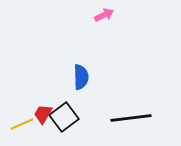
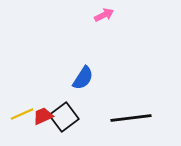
blue semicircle: moved 2 px right, 1 px down; rotated 35 degrees clockwise
red trapezoid: moved 2 px down; rotated 35 degrees clockwise
yellow line: moved 10 px up
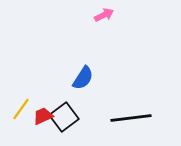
yellow line: moved 1 px left, 5 px up; rotated 30 degrees counterclockwise
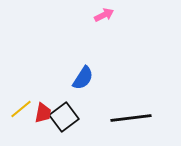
yellow line: rotated 15 degrees clockwise
red trapezoid: moved 3 px up; rotated 125 degrees clockwise
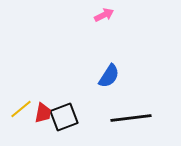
blue semicircle: moved 26 px right, 2 px up
black square: rotated 16 degrees clockwise
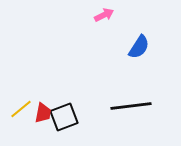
blue semicircle: moved 30 px right, 29 px up
black line: moved 12 px up
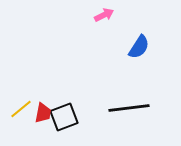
black line: moved 2 px left, 2 px down
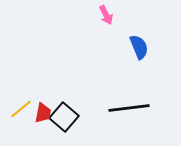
pink arrow: moved 2 px right; rotated 90 degrees clockwise
blue semicircle: rotated 55 degrees counterclockwise
black square: rotated 28 degrees counterclockwise
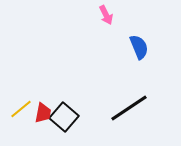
black line: rotated 27 degrees counterclockwise
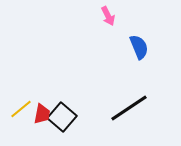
pink arrow: moved 2 px right, 1 px down
red trapezoid: moved 1 px left, 1 px down
black square: moved 2 px left
